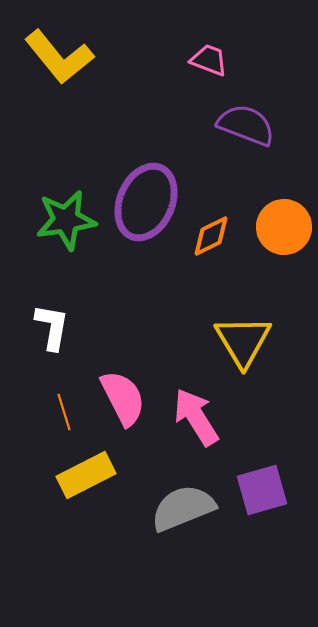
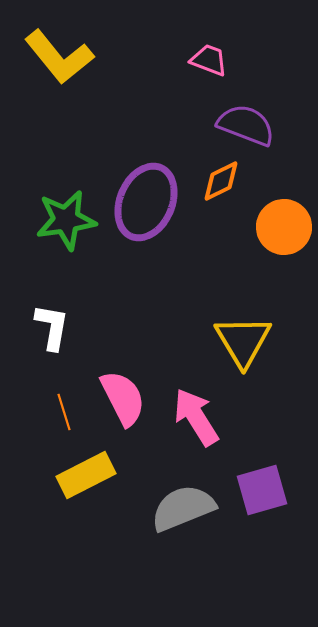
orange diamond: moved 10 px right, 55 px up
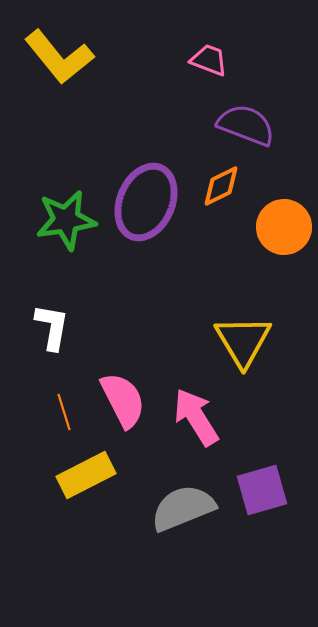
orange diamond: moved 5 px down
pink semicircle: moved 2 px down
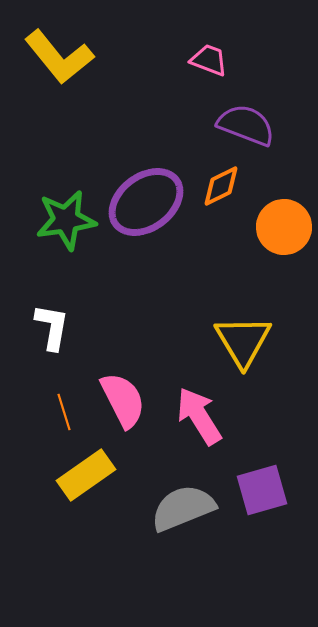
purple ellipse: rotated 30 degrees clockwise
pink arrow: moved 3 px right, 1 px up
yellow rectangle: rotated 8 degrees counterclockwise
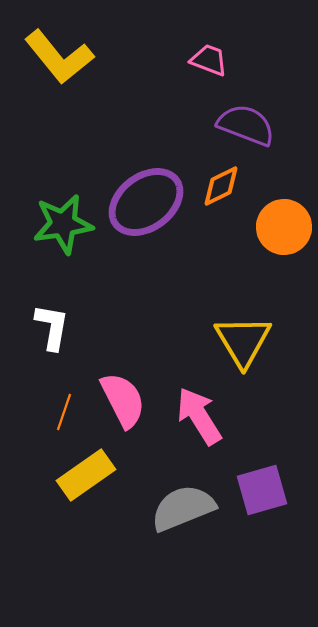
green star: moved 3 px left, 4 px down
orange line: rotated 36 degrees clockwise
